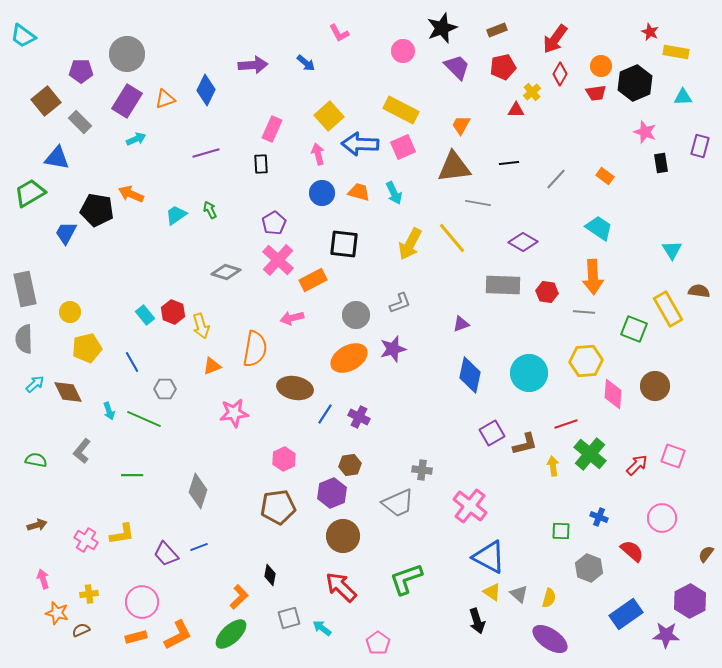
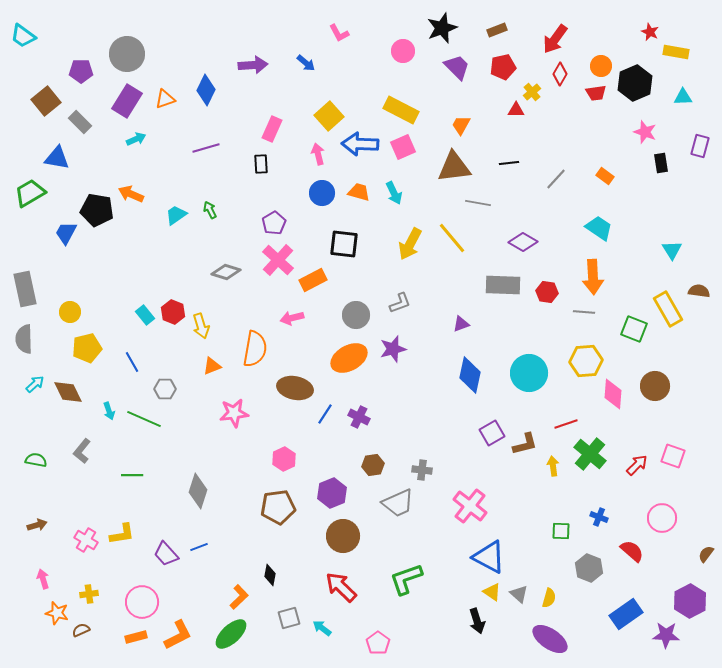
purple line at (206, 153): moved 5 px up
brown hexagon at (350, 465): moved 23 px right
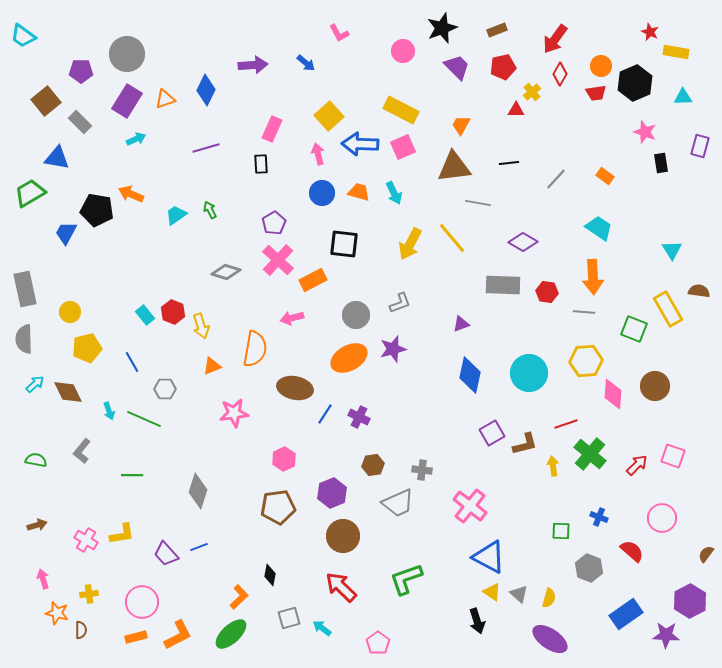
brown semicircle at (81, 630): rotated 114 degrees clockwise
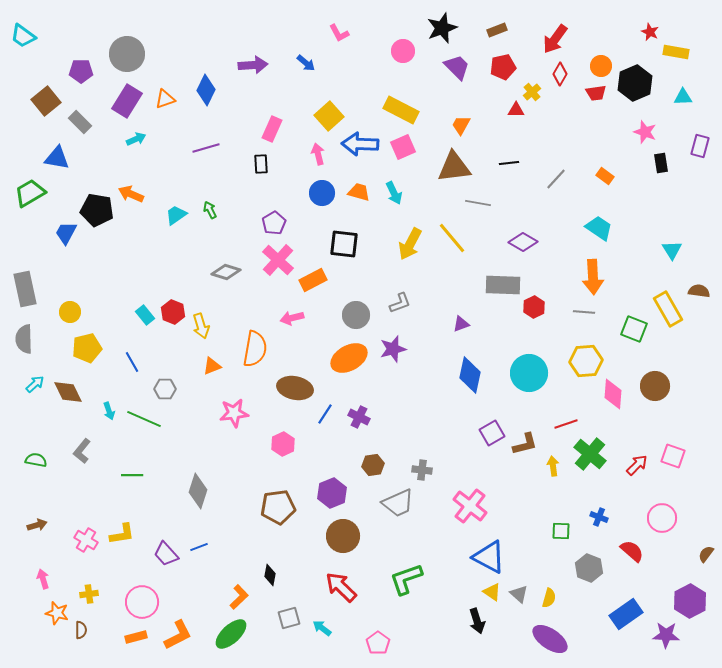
red hexagon at (547, 292): moved 13 px left, 15 px down; rotated 25 degrees clockwise
pink hexagon at (284, 459): moved 1 px left, 15 px up
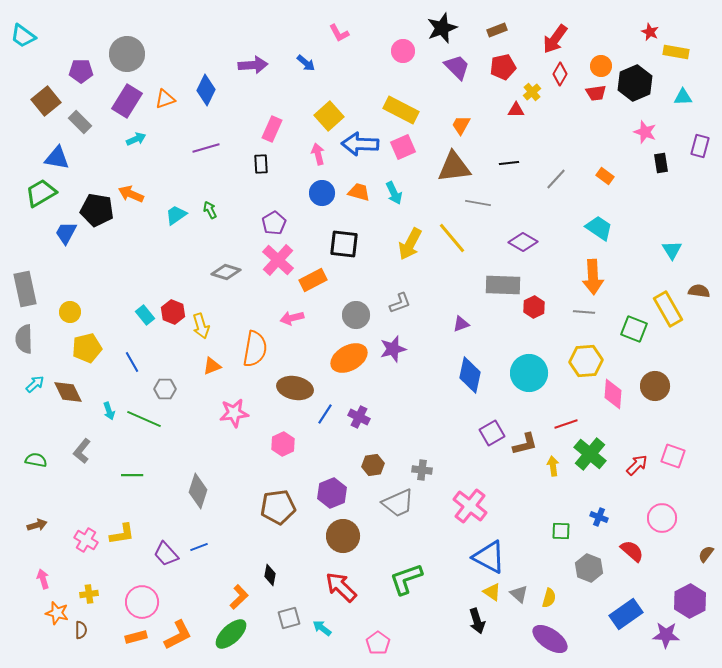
green trapezoid at (30, 193): moved 11 px right
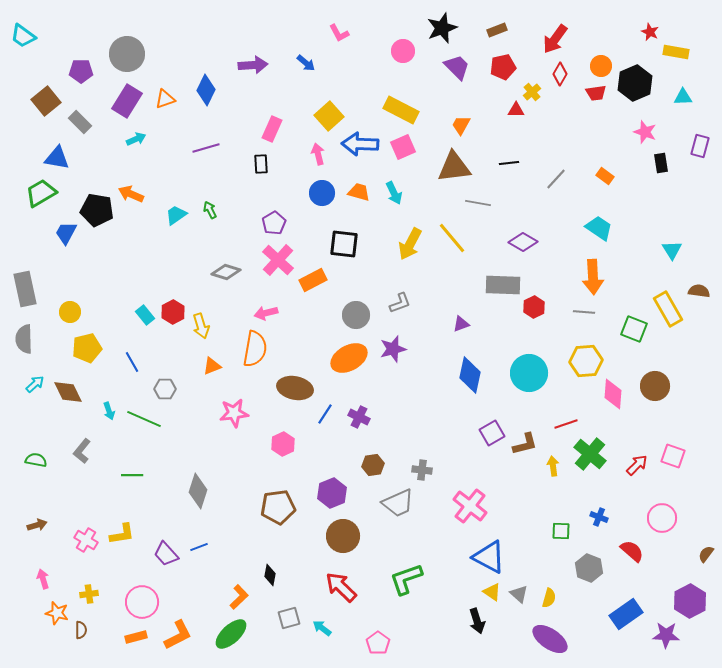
red hexagon at (173, 312): rotated 10 degrees clockwise
pink arrow at (292, 318): moved 26 px left, 5 px up
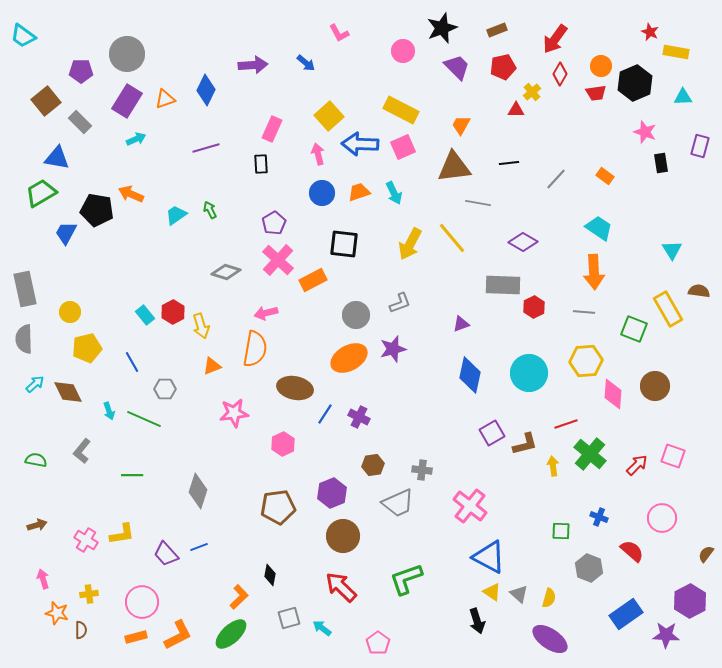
orange trapezoid at (359, 192): rotated 35 degrees counterclockwise
orange arrow at (593, 277): moved 1 px right, 5 px up
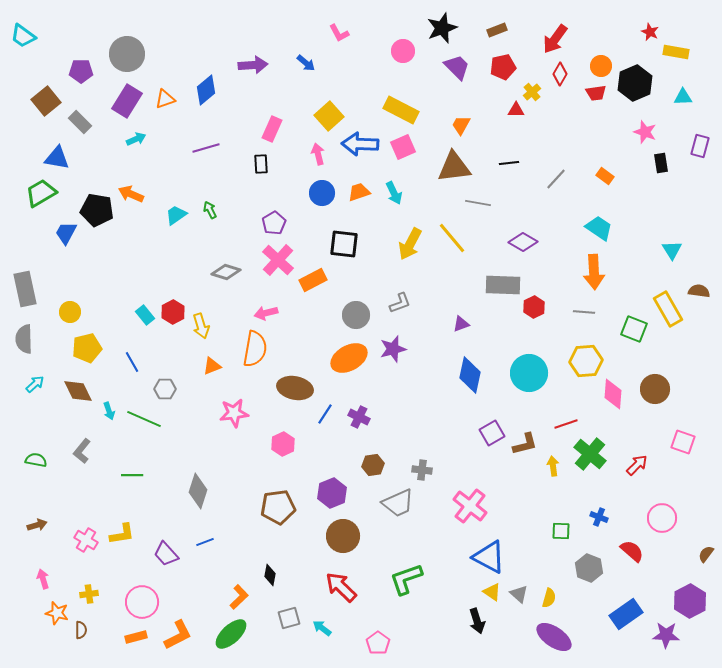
blue diamond at (206, 90): rotated 24 degrees clockwise
brown circle at (655, 386): moved 3 px down
brown diamond at (68, 392): moved 10 px right, 1 px up
pink square at (673, 456): moved 10 px right, 14 px up
blue line at (199, 547): moved 6 px right, 5 px up
purple ellipse at (550, 639): moved 4 px right, 2 px up
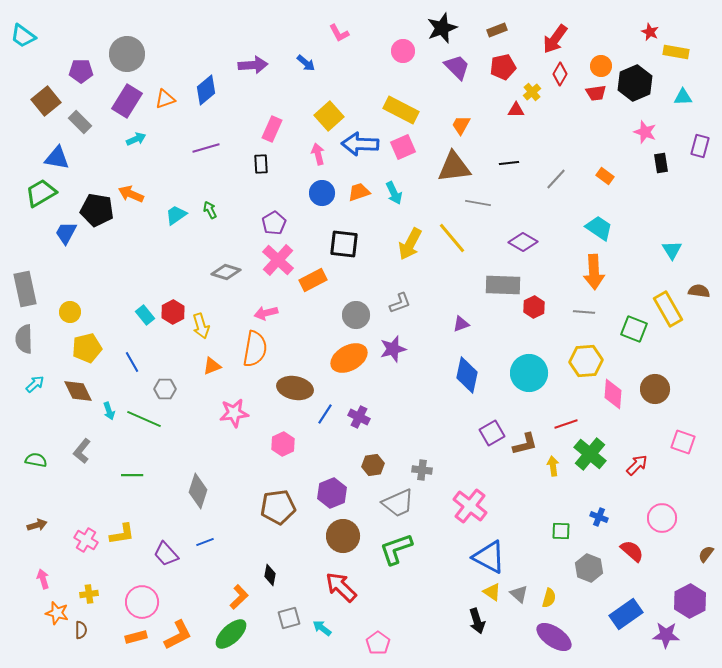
blue diamond at (470, 375): moved 3 px left
green L-shape at (406, 579): moved 10 px left, 30 px up
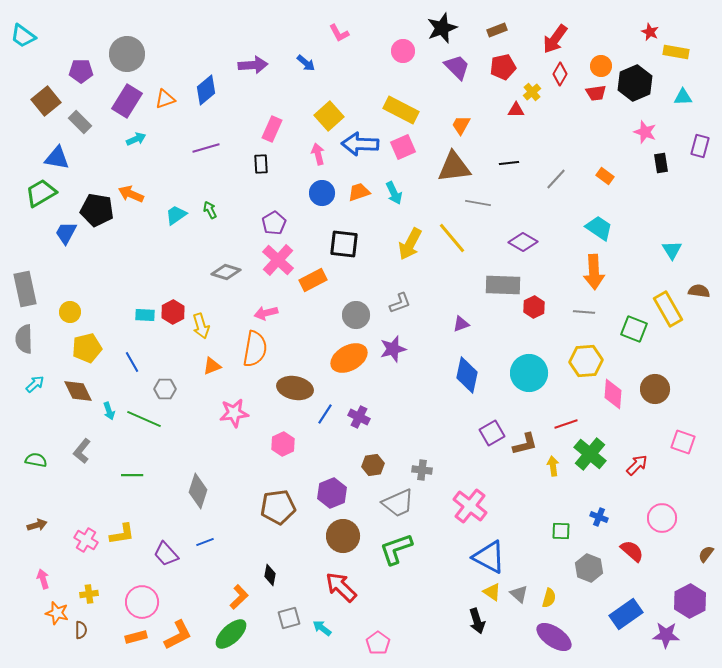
cyan rectangle at (145, 315): rotated 48 degrees counterclockwise
